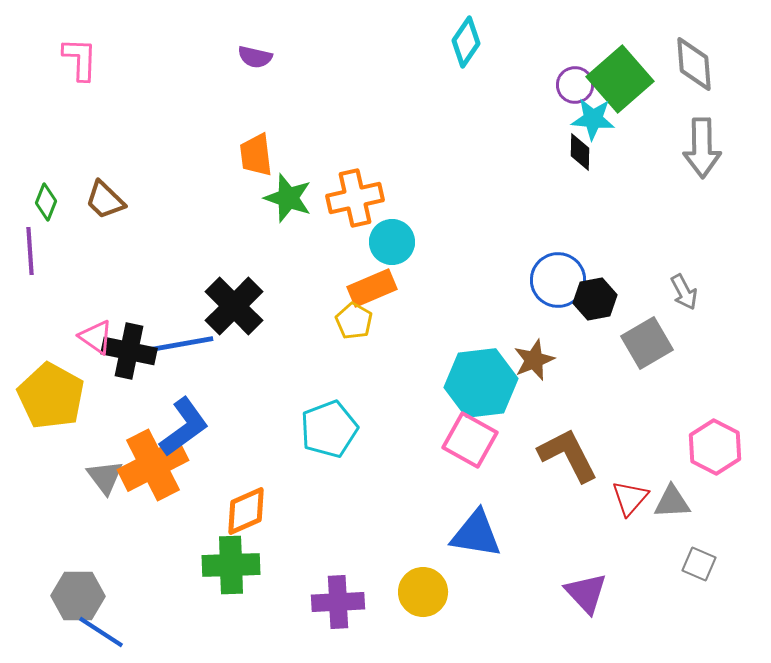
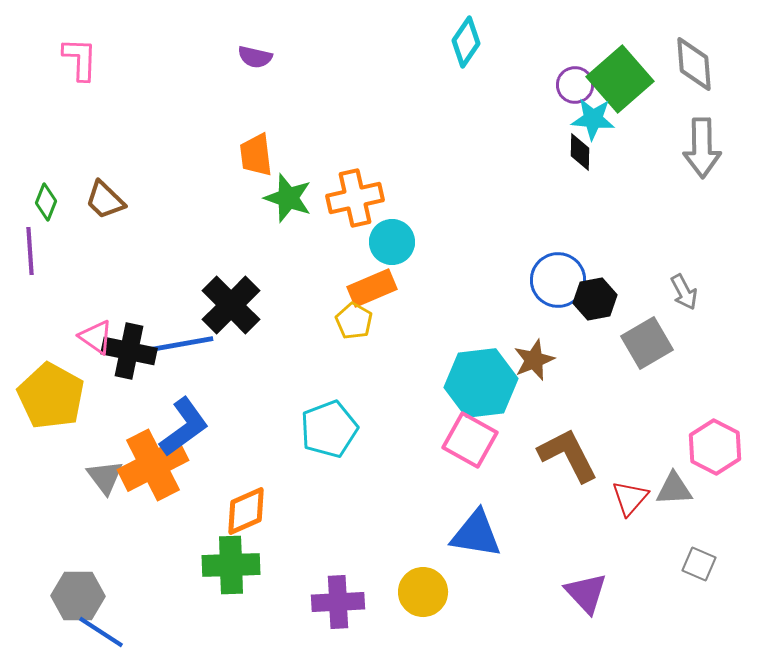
black cross at (234, 306): moved 3 px left, 1 px up
gray triangle at (672, 502): moved 2 px right, 13 px up
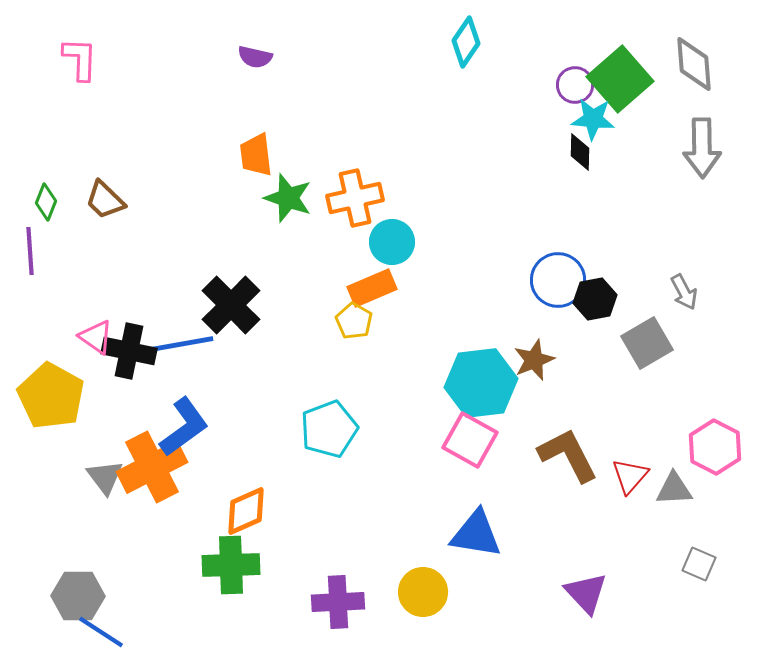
orange cross at (153, 465): moved 1 px left, 2 px down
red triangle at (630, 498): moved 22 px up
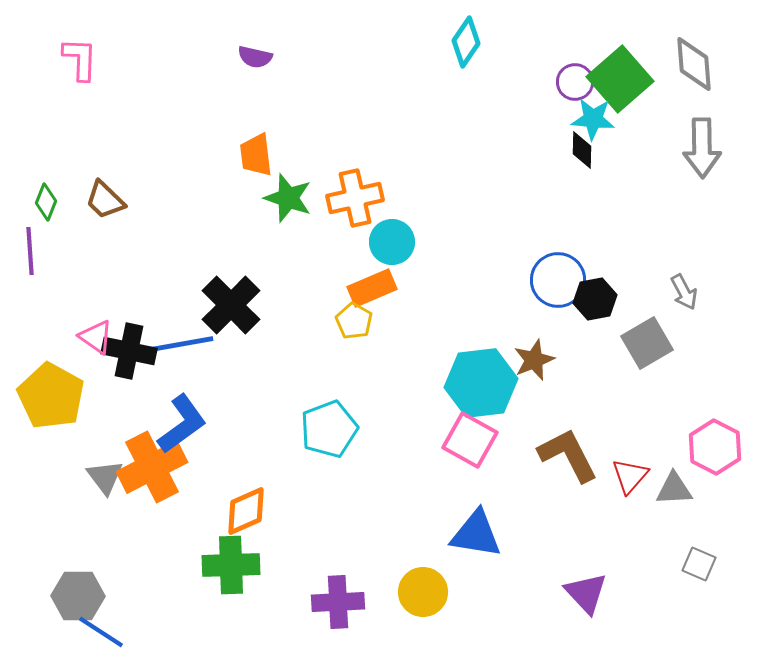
purple circle at (575, 85): moved 3 px up
black diamond at (580, 152): moved 2 px right, 2 px up
blue L-shape at (184, 427): moved 2 px left, 3 px up
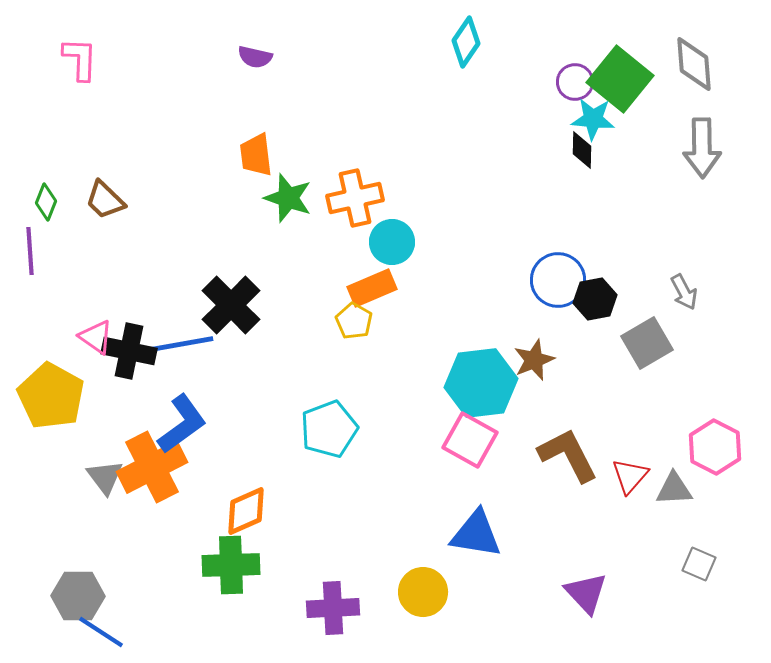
green square at (620, 79): rotated 10 degrees counterclockwise
purple cross at (338, 602): moved 5 px left, 6 px down
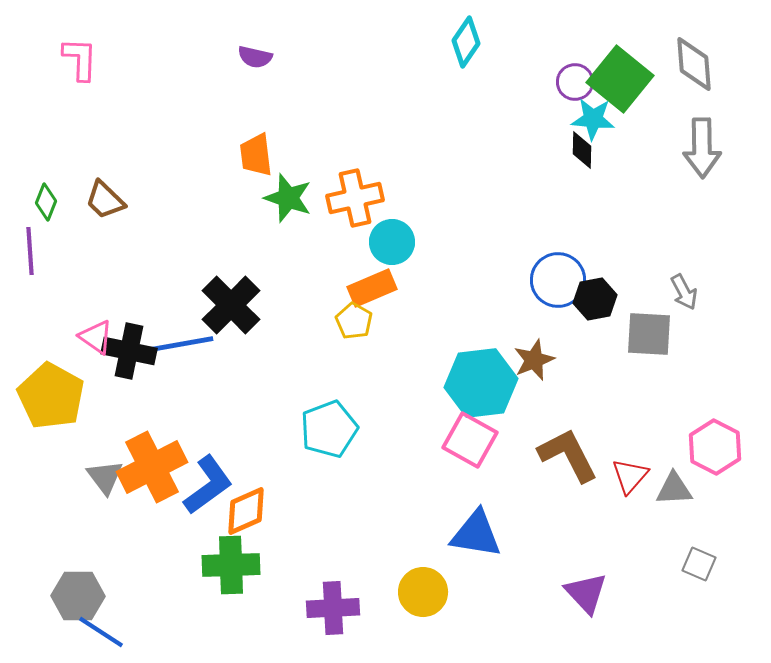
gray square at (647, 343): moved 2 px right, 9 px up; rotated 33 degrees clockwise
blue L-shape at (182, 424): moved 26 px right, 61 px down
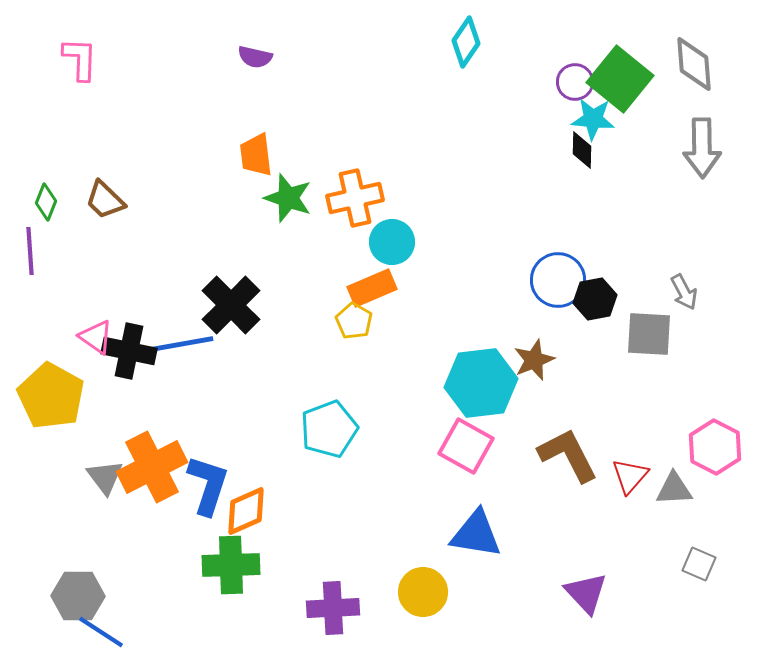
pink square at (470, 440): moved 4 px left, 6 px down
blue L-shape at (208, 485): rotated 36 degrees counterclockwise
